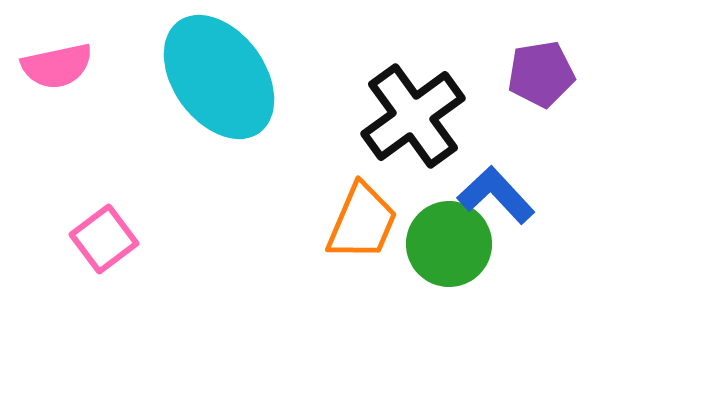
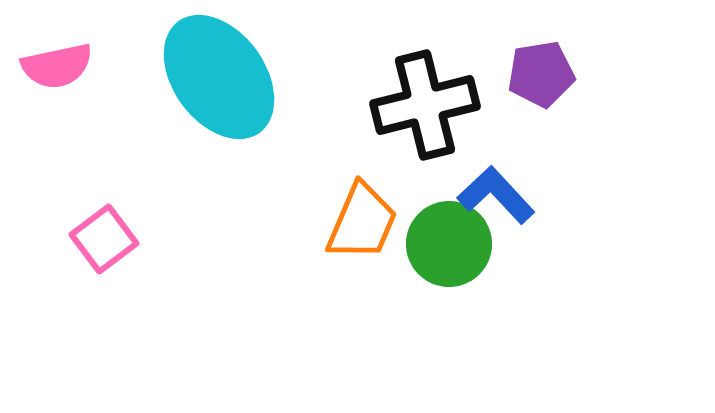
black cross: moved 12 px right, 11 px up; rotated 22 degrees clockwise
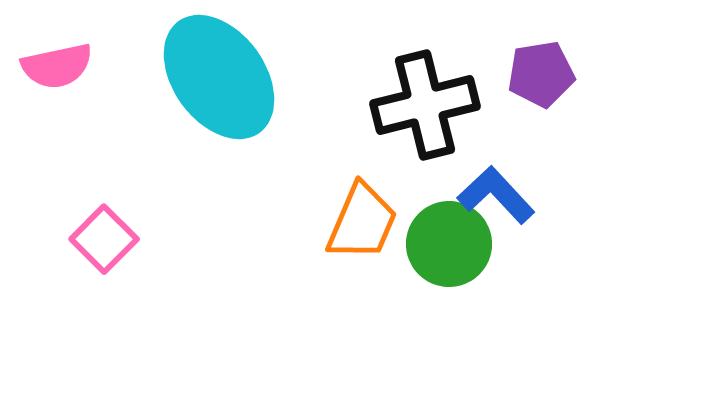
pink square: rotated 8 degrees counterclockwise
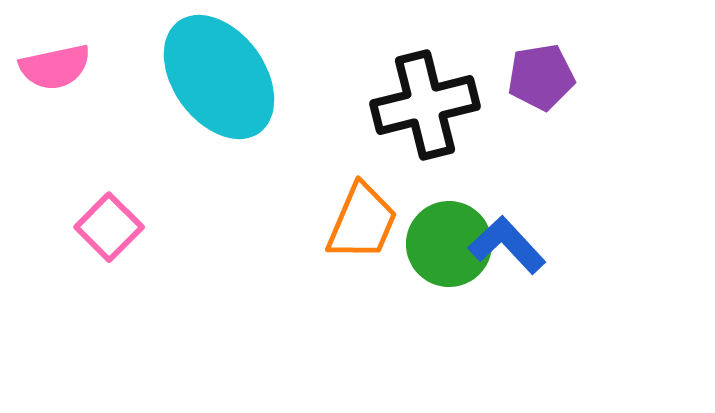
pink semicircle: moved 2 px left, 1 px down
purple pentagon: moved 3 px down
blue L-shape: moved 11 px right, 50 px down
pink square: moved 5 px right, 12 px up
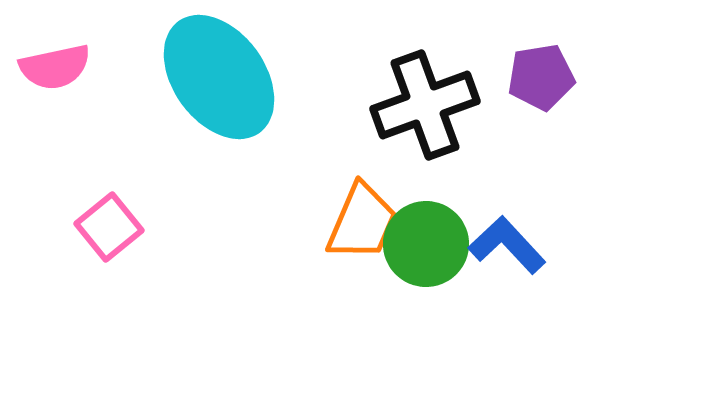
black cross: rotated 6 degrees counterclockwise
pink square: rotated 6 degrees clockwise
green circle: moved 23 px left
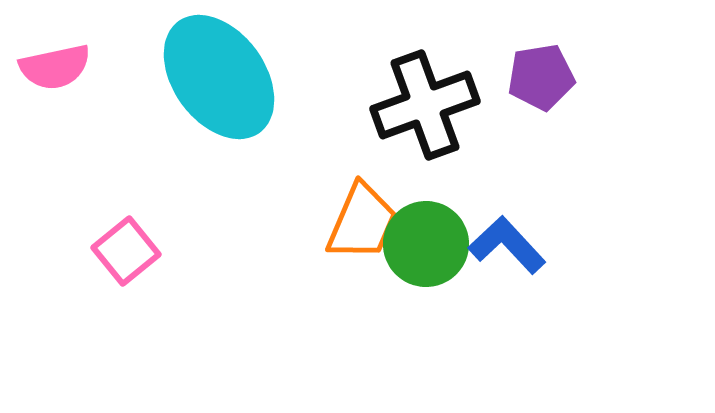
pink square: moved 17 px right, 24 px down
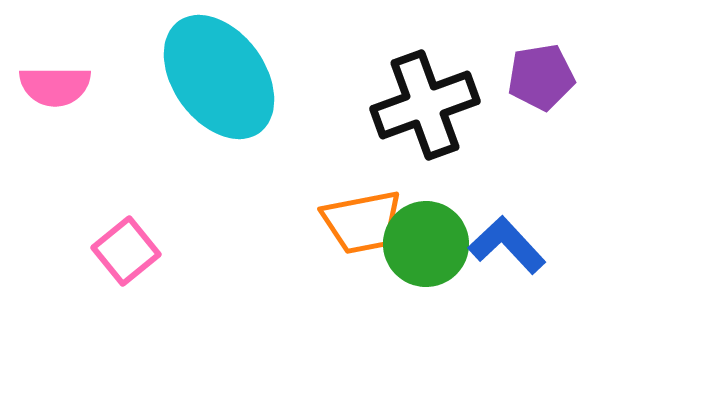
pink semicircle: moved 19 px down; rotated 12 degrees clockwise
orange trapezoid: rotated 56 degrees clockwise
